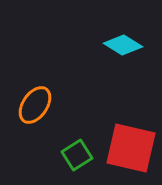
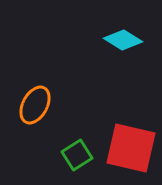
cyan diamond: moved 5 px up
orange ellipse: rotated 6 degrees counterclockwise
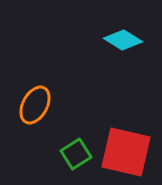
red square: moved 5 px left, 4 px down
green square: moved 1 px left, 1 px up
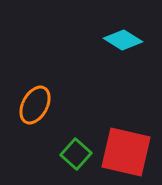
green square: rotated 16 degrees counterclockwise
